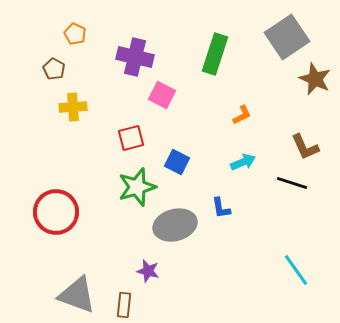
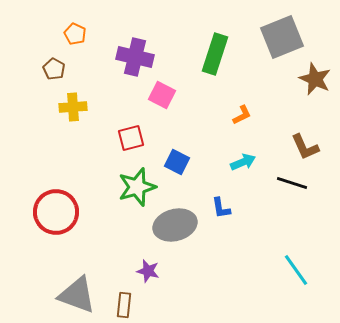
gray square: moved 5 px left; rotated 12 degrees clockwise
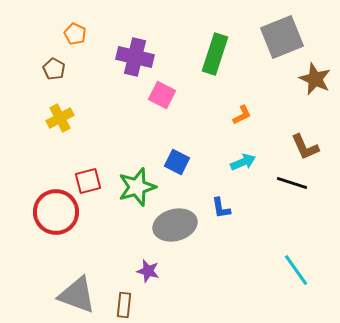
yellow cross: moved 13 px left, 11 px down; rotated 24 degrees counterclockwise
red square: moved 43 px left, 43 px down
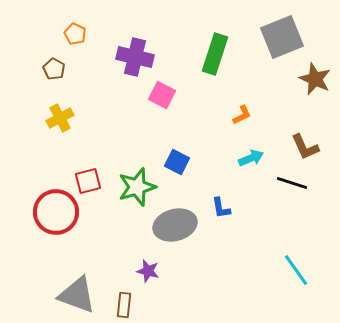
cyan arrow: moved 8 px right, 4 px up
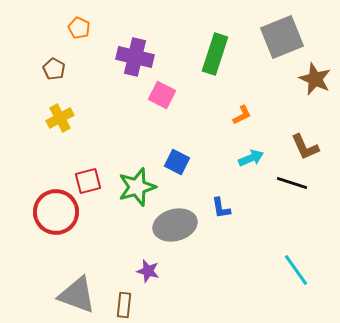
orange pentagon: moved 4 px right, 6 px up
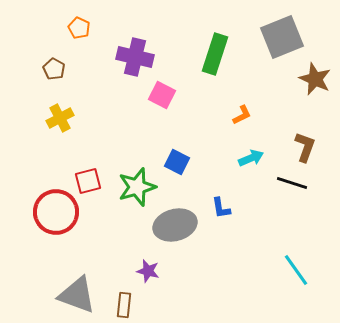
brown L-shape: rotated 136 degrees counterclockwise
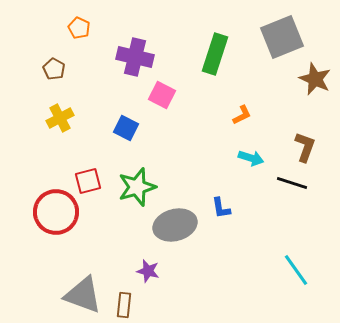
cyan arrow: rotated 40 degrees clockwise
blue square: moved 51 px left, 34 px up
gray triangle: moved 6 px right
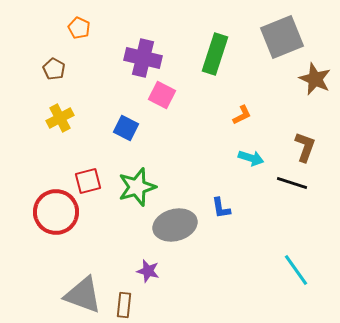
purple cross: moved 8 px right, 1 px down
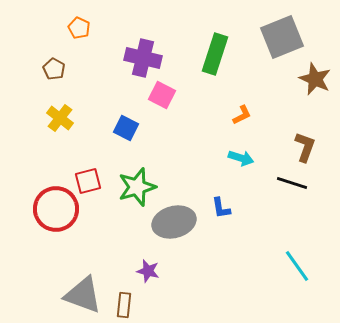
yellow cross: rotated 24 degrees counterclockwise
cyan arrow: moved 10 px left
red circle: moved 3 px up
gray ellipse: moved 1 px left, 3 px up
cyan line: moved 1 px right, 4 px up
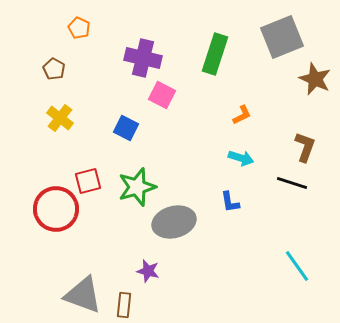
blue L-shape: moved 9 px right, 6 px up
